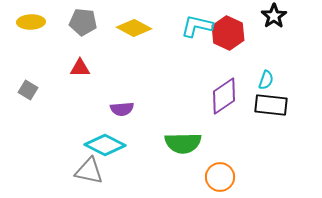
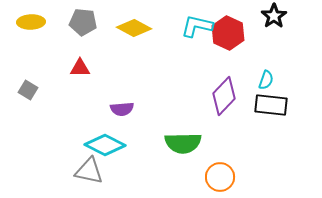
purple diamond: rotated 12 degrees counterclockwise
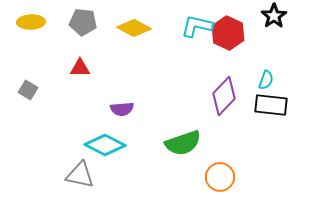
green semicircle: rotated 18 degrees counterclockwise
gray triangle: moved 9 px left, 4 px down
